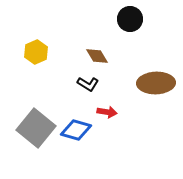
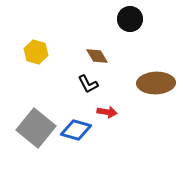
yellow hexagon: rotated 20 degrees counterclockwise
black L-shape: rotated 30 degrees clockwise
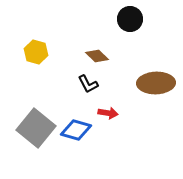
brown diamond: rotated 15 degrees counterclockwise
red arrow: moved 1 px right, 1 px down
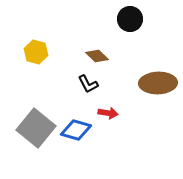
brown ellipse: moved 2 px right
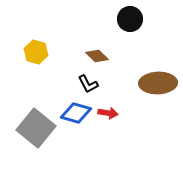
blue diamond: moved 17 px up
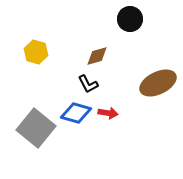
brown diamond: rotated 60 degrees counterclockwise
brown ellipse: rotated 24 degrees counterclockwise
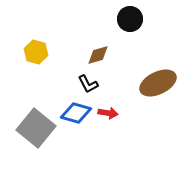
brown diamond: moved 1 px right, 1 px up
